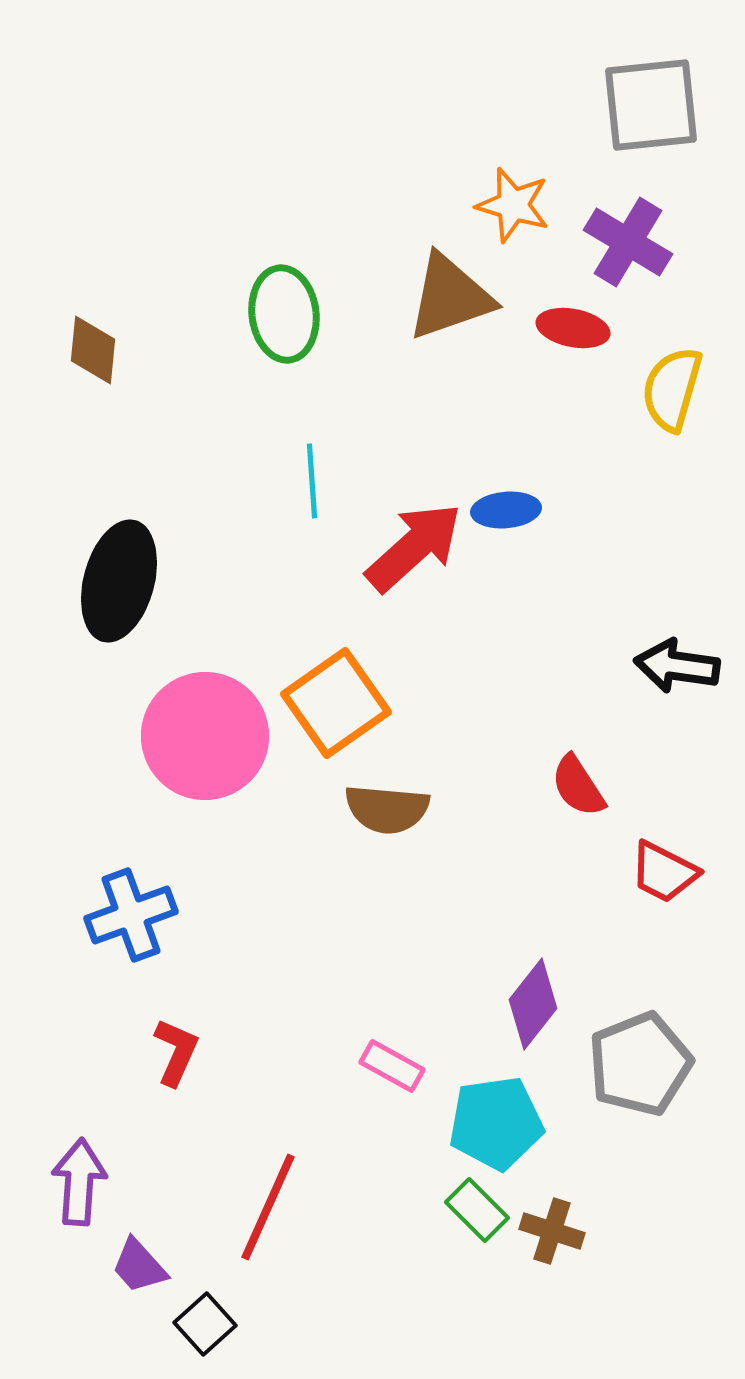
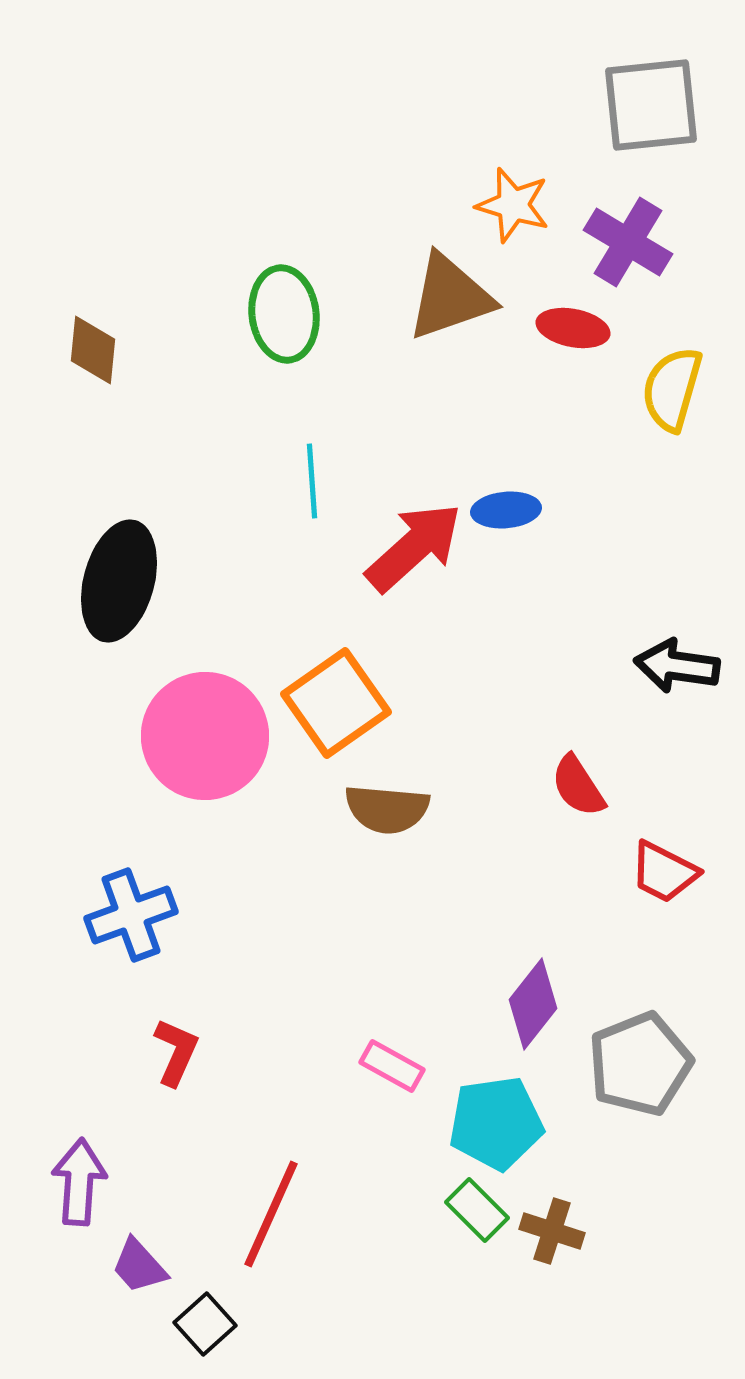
red line: moved 3 px right, 7 px down
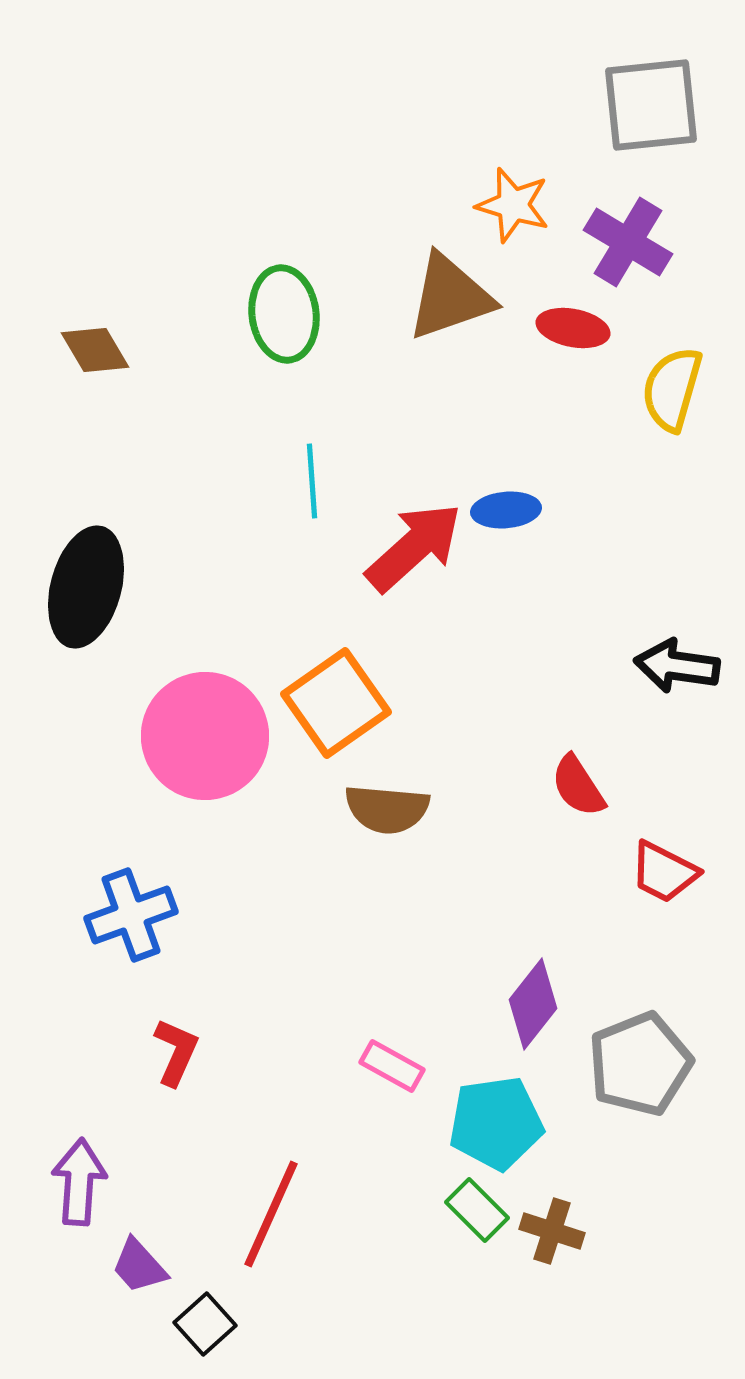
brown diamond: moved 2 px right; rotated 36 degrees counterclockwise
black ellipse: moved 33 px left, 6 px down
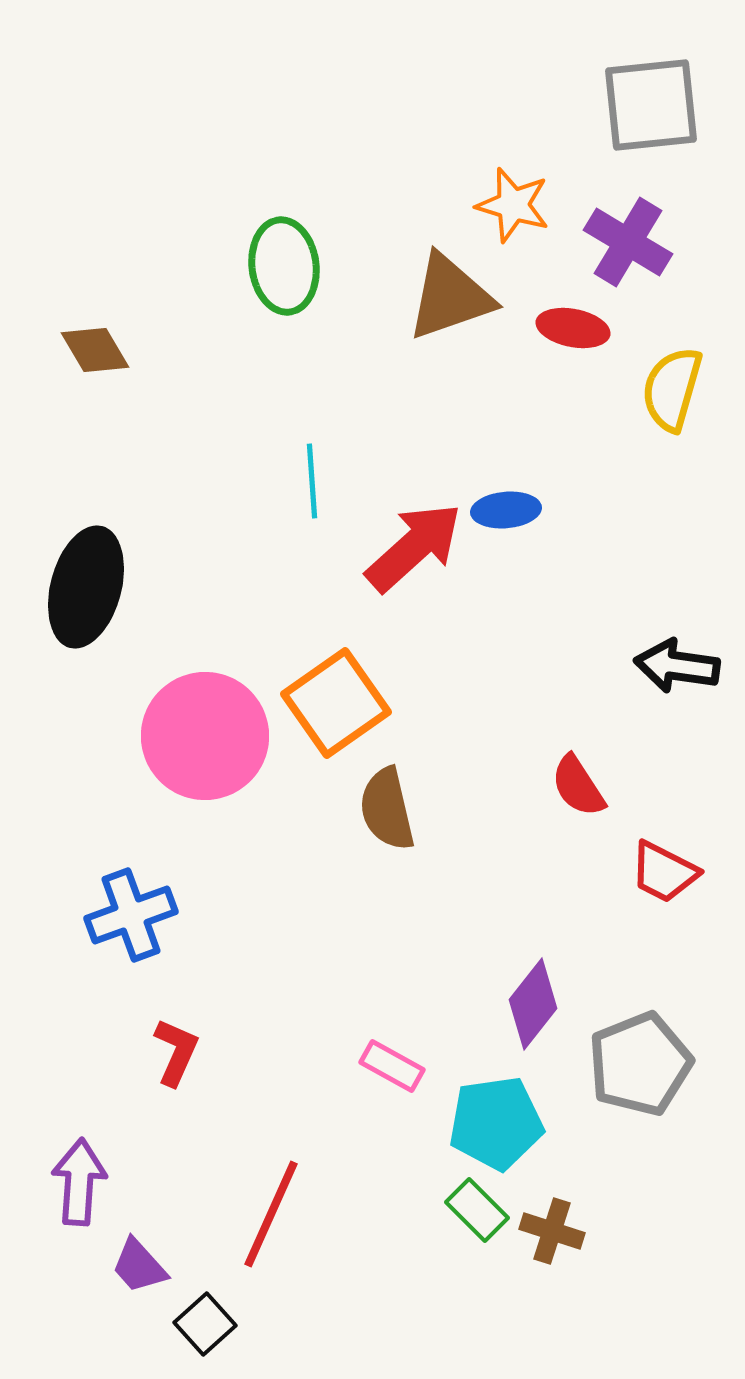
green ellipse: moved 48 px up
brown semicircle: rotated 72 degrees clockwise
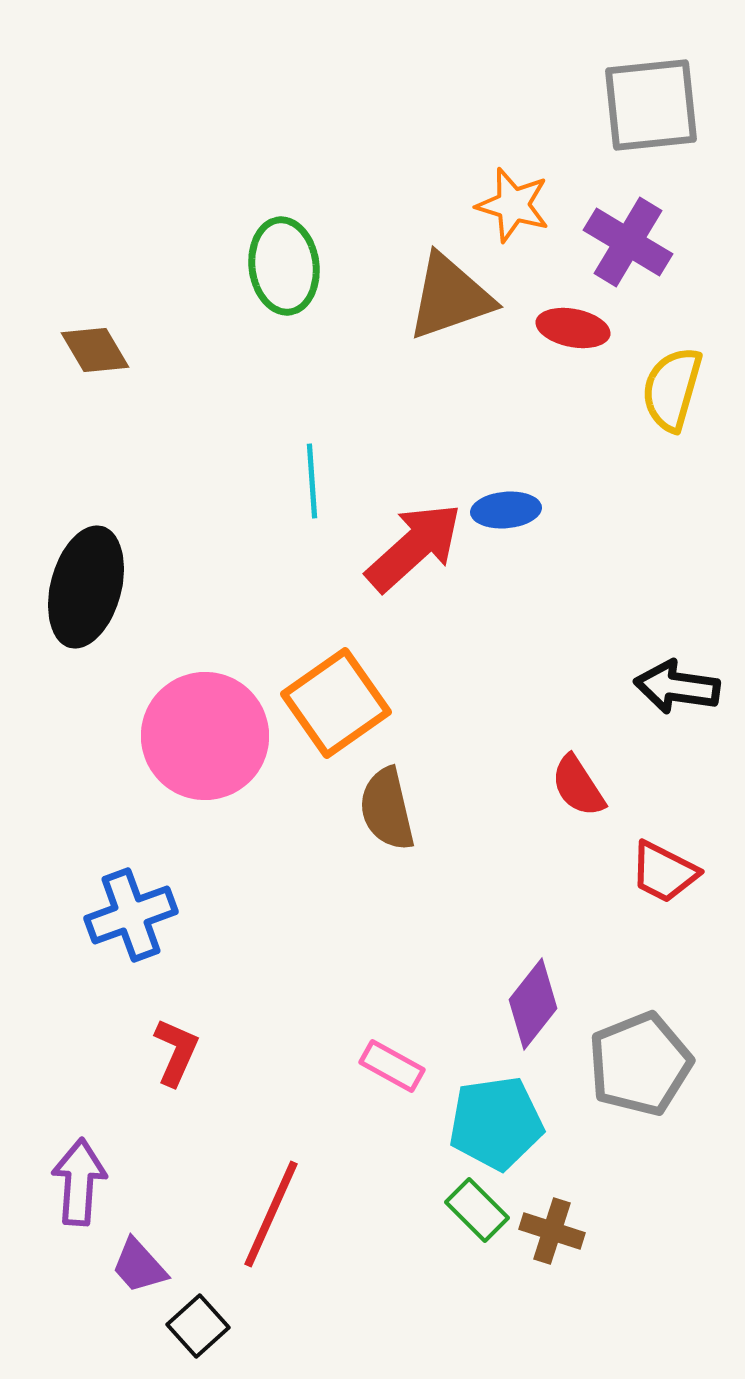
black arrow: moved 21 px down
black square: moved 7 px left, 2 px down
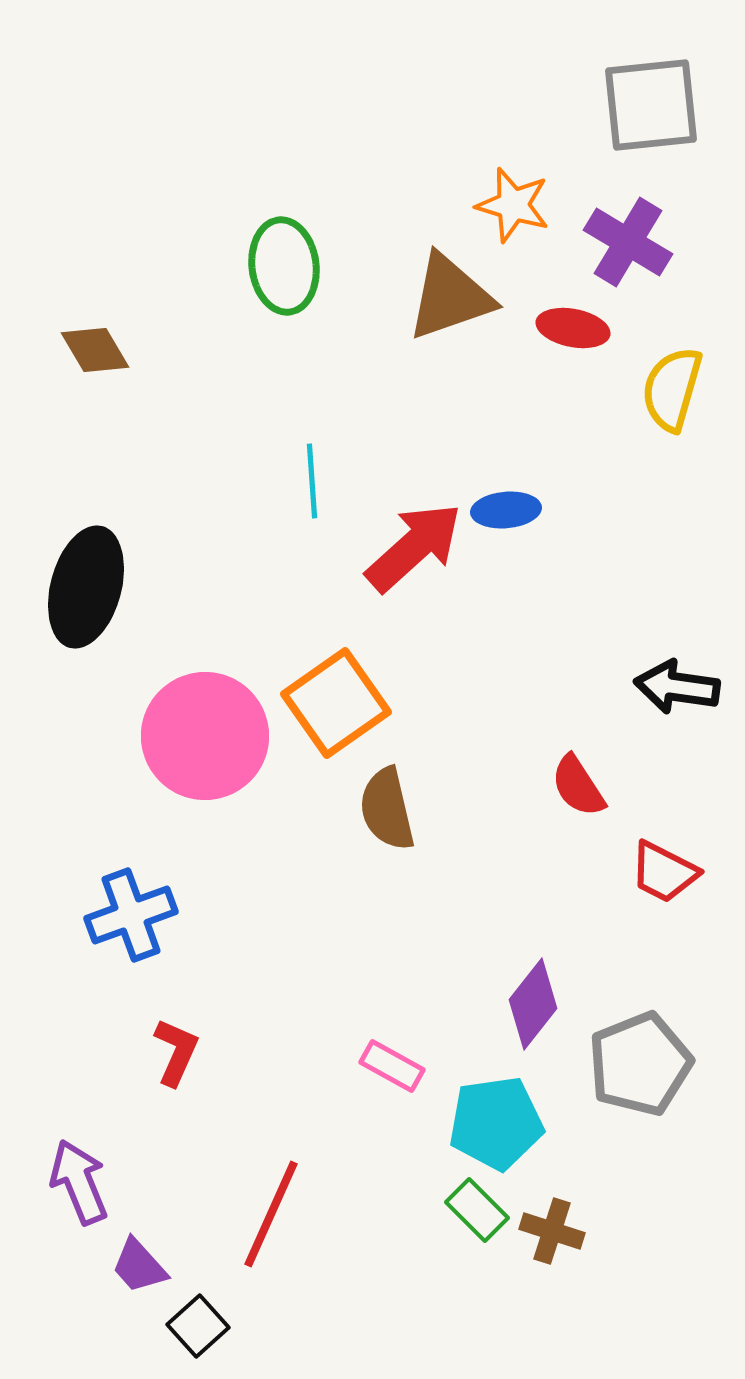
purple arrow: rotated 26 degrees counterclockwise
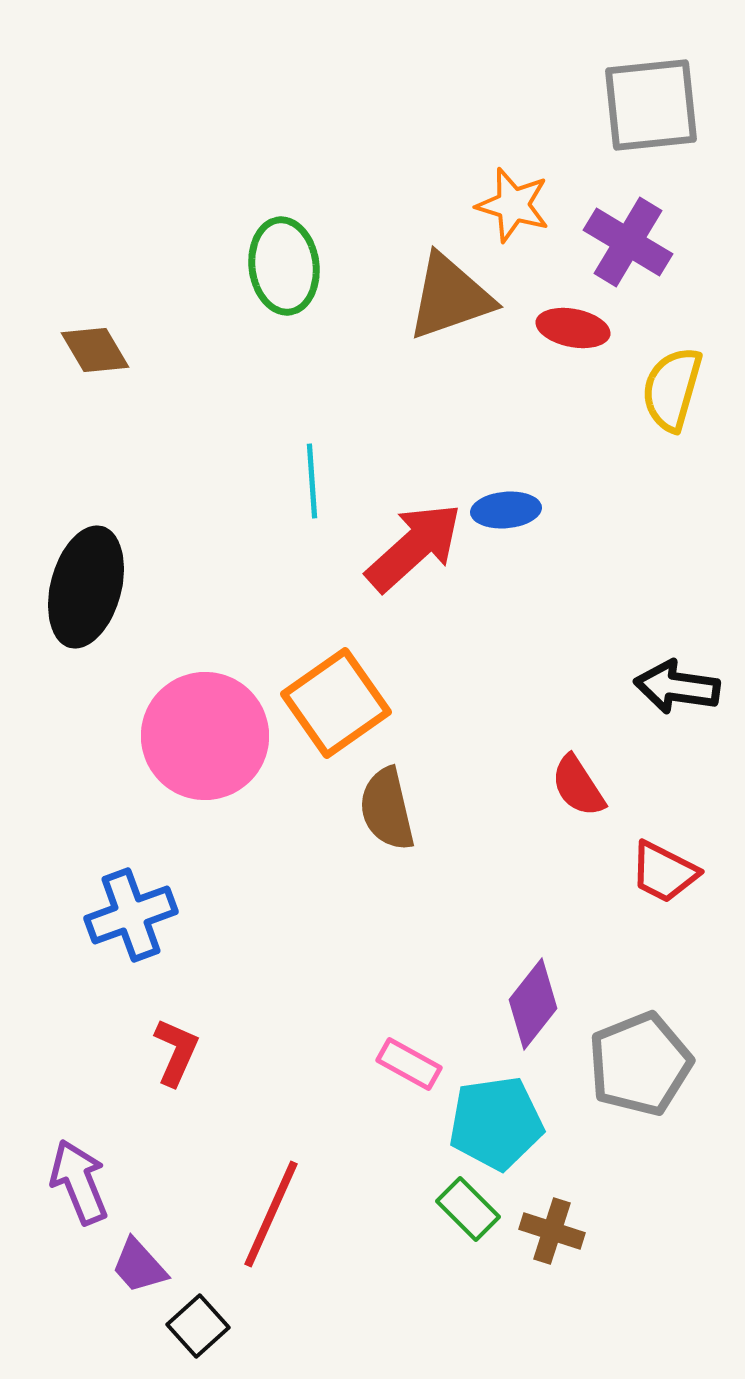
pink rectangle: moved 17 px right, 2 px up
green rectangle: moved 9 px left, 1 px up
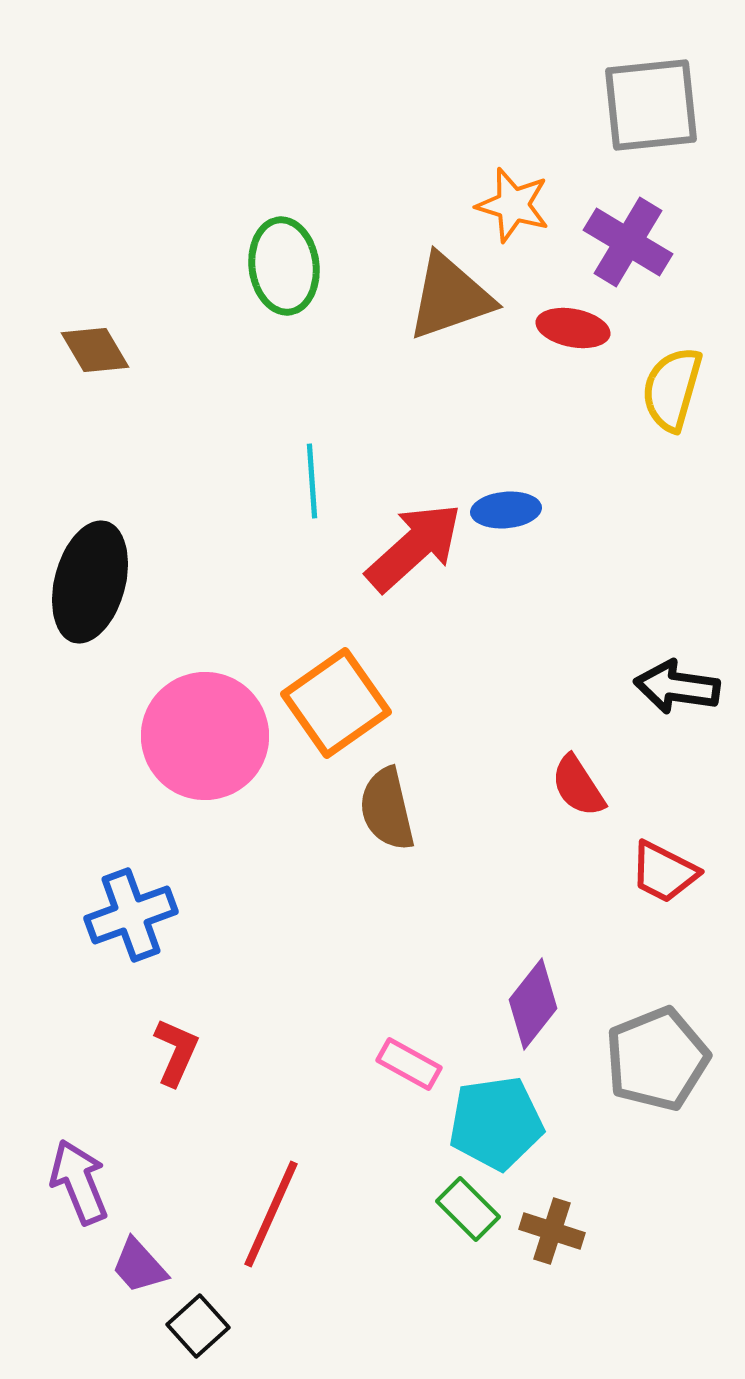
black ellipse: moved 4 px right, 5 px up
gray pentagon: moved 17 px right, 5 px up
